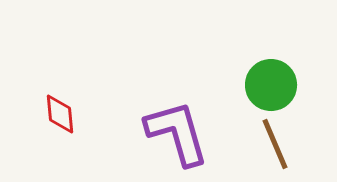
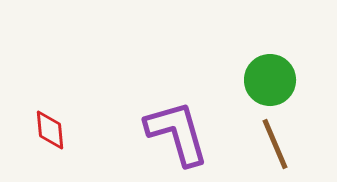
green circle: moved 1 px left, 5 px up
red diamond: moved 10 px left, 16 px down
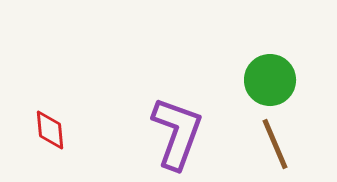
purple L-shape: rotated 36 degrees clockwise
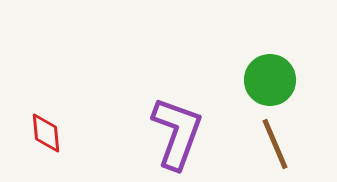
red diamond: moved 4 px left, 3 px down
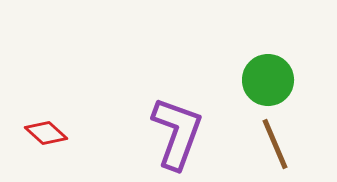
green circle: moved 2 px left
red diamond: rotated 42 degrees counterclockwise
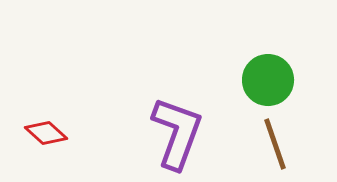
brown line: rotated 4 degrees clockwise
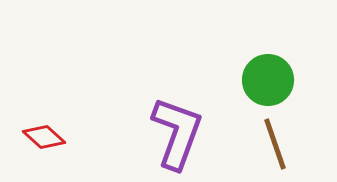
red diamond: moved 2 px left, 4 px down
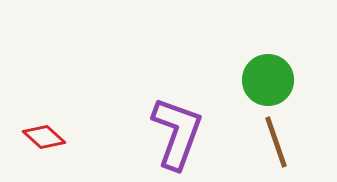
brown line: moved 1 px right, 2 px up
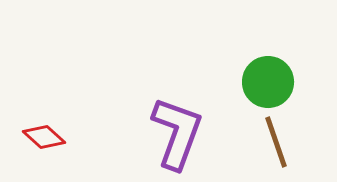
green circle: moved 2 px down
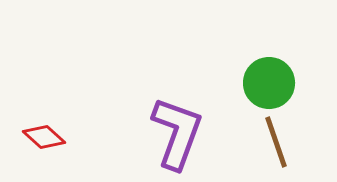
green circle: moved 1 px right, 1 px down
